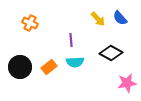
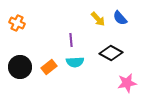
orange cross: moved 13 px left
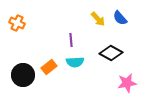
black circle: moved 3 px right, 8 px down
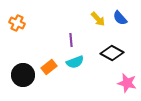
black diamond: moved 1 px right
cyan semicircle: rotated 18 degrees counterclockwise
pink star: rotated 24 degrees clockwise
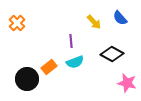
yellow arrow: moved 4 px left, 3 px down
orange cross: rotated 21 degrees clockwise
purple line: moved 1 px down
black diamond: moved 1 px down
black circle: moved 4 px right, 4 px down
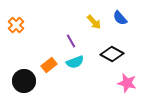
orange cross: moved 1 px left, 2 px down
purple line: rotated 24 degrees counterclockwise
orange rectangle: moved 2 px up
black circle: moved 3 px left, 2 px down
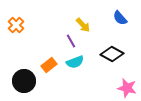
yellow arrow: moved 11 px left, 3 px down
pink star: moved 5 px down
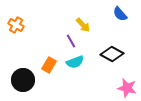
blue semicircle: moved 4 px up
orange cross: rotated 14 degrees counterclockwise
orange rectangle: rotated 21 degrees counterclockwise
black circle: moved 1 px left, 1 px up
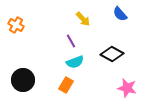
yellow arrow: moved 6 px up
orange rectangle: moved 17 px right, 20 px down
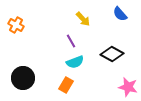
black circle: moved 2 px up
pink star: moved 1 px right, 1 px up
